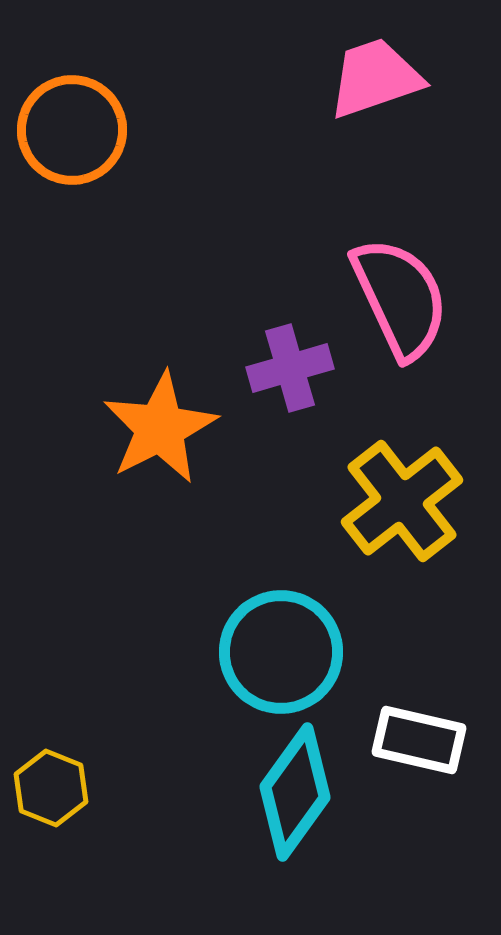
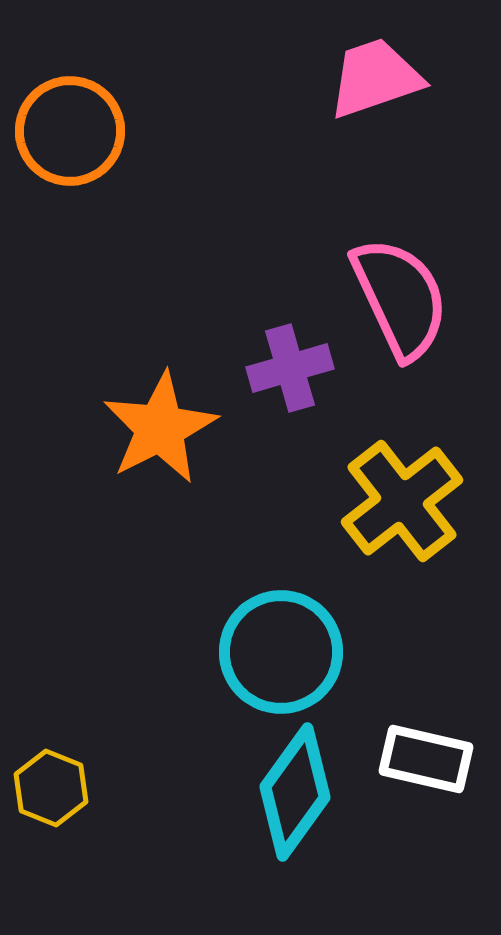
orange circle: moved 2 px left, 1 px down
white rectangle: moved 7 px right, 19 px down
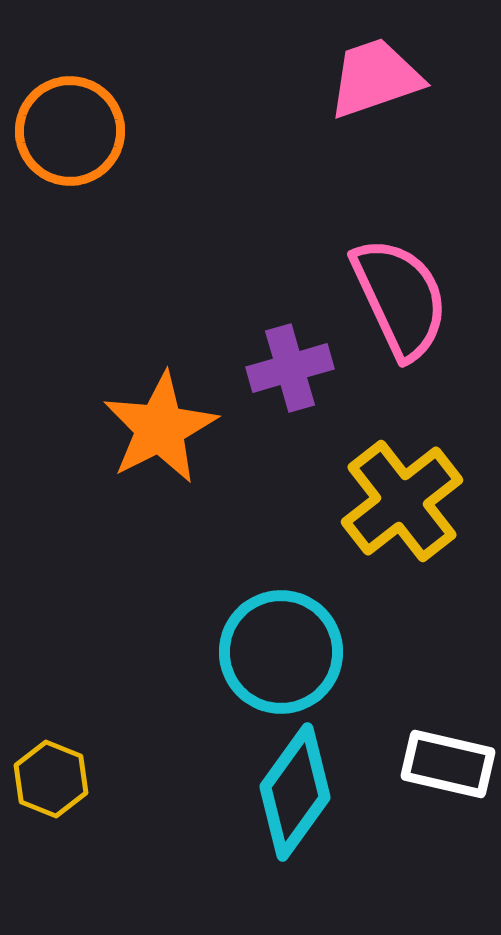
white rectangle: moved 22 px right, 5 px down
yellow hexagon: moved 9 px up
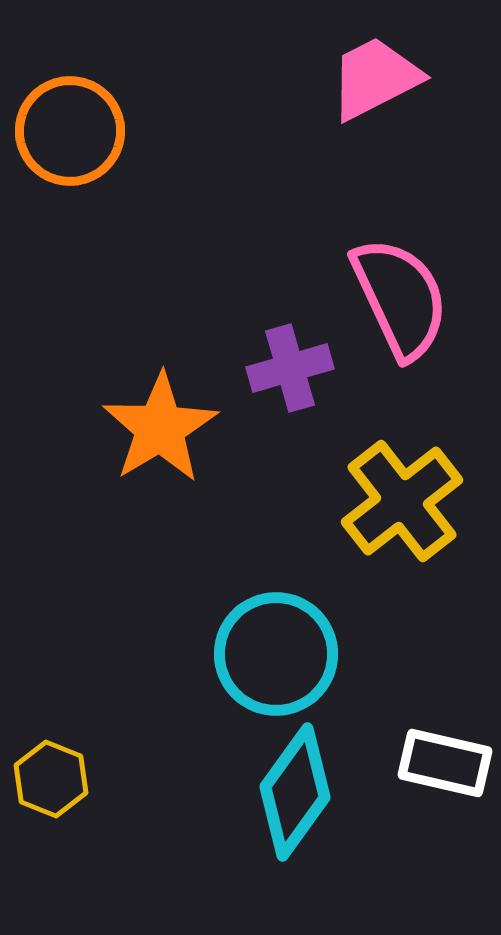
pink trapezoid: rotated 8 degrees counterclockwise
orange star: rotated 4 degrees counterclockwise
cyan circle: moved 5 px left, 2 px down
white rectangle: moved 3 px left, 1 px up
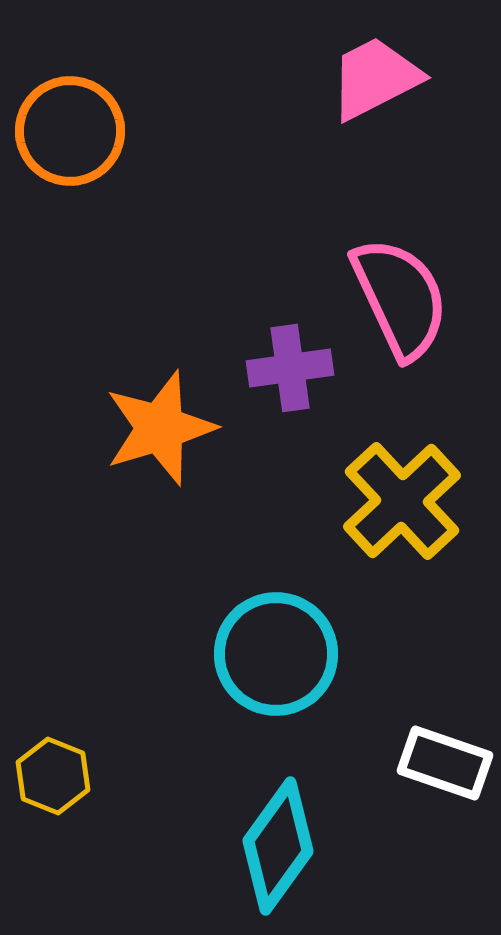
purple cross: rotated 8 degrees clockwise
orange star: rotated 14 degrees clockwise
yellow cross: rotated 5 degrees counterclockwise
white rectangle: rotated 6 degrees clockwise
yellow hexagon: moved 2 px right, 3 px up
cyan diamond: moved 17 px left, 54 px down
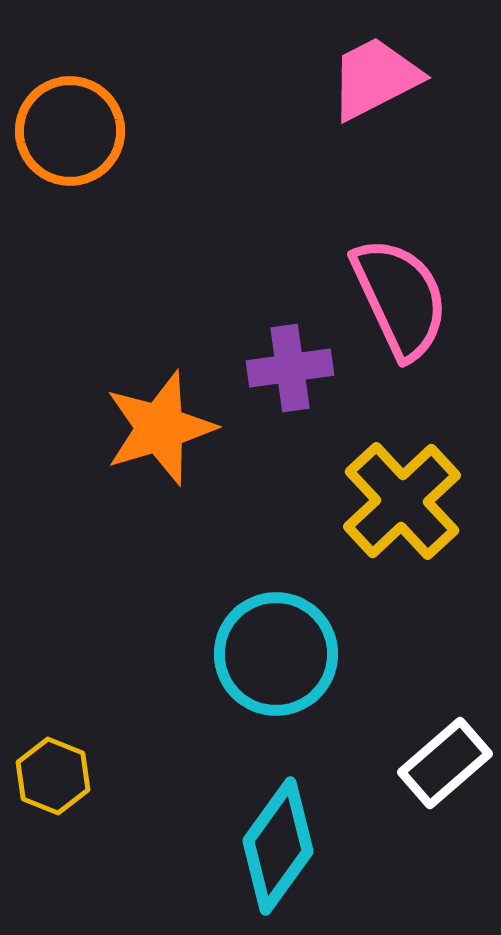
white rectangle: rotated 60 degrees counterclockwise
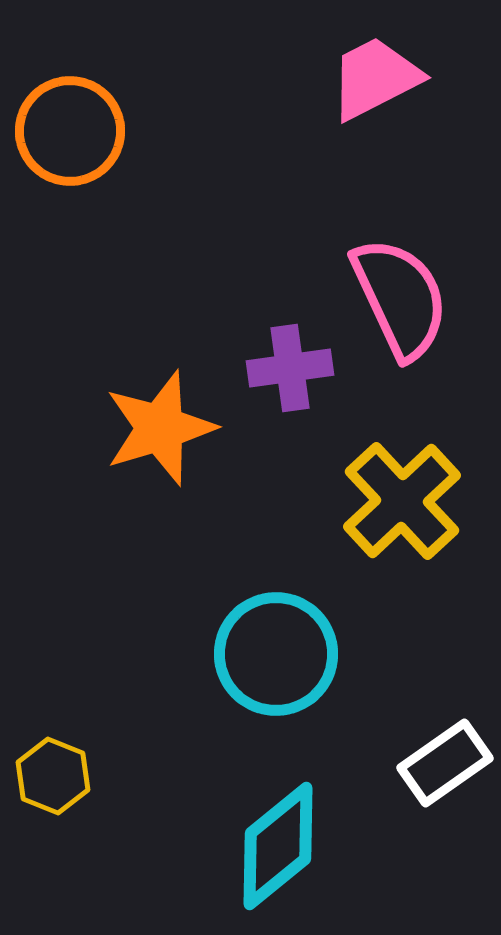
white rectangle: rotated 6 degrees clockwise
cyan diamond: rotated 15 degrees clockwise
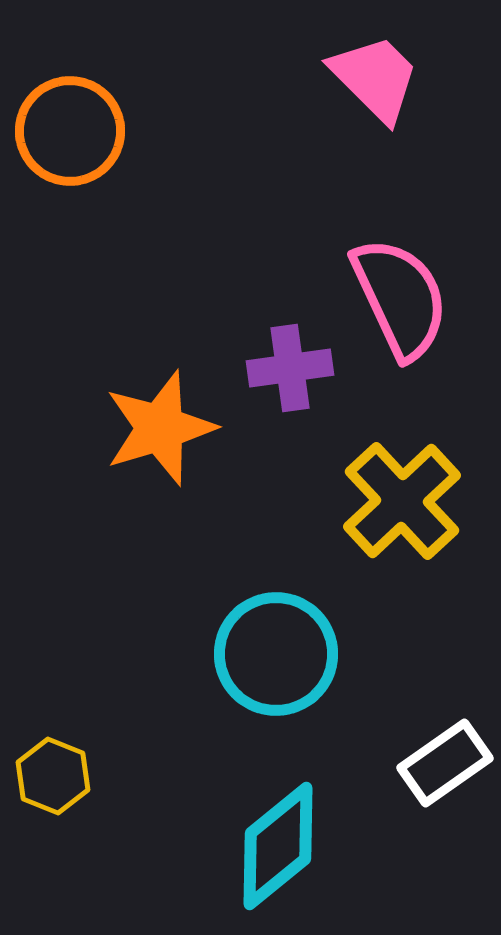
pink trapezoid: rotated 72 degrees clockwise
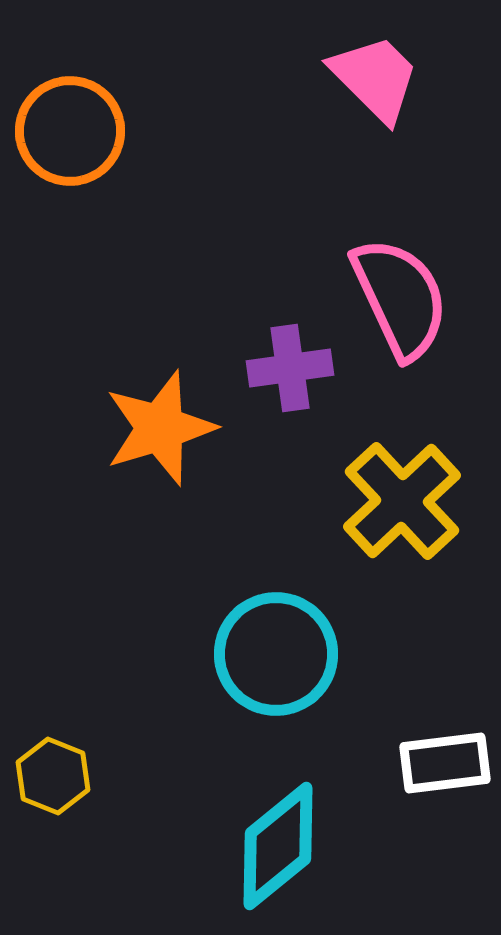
white rectangle: rotated 28 degrees clockwise
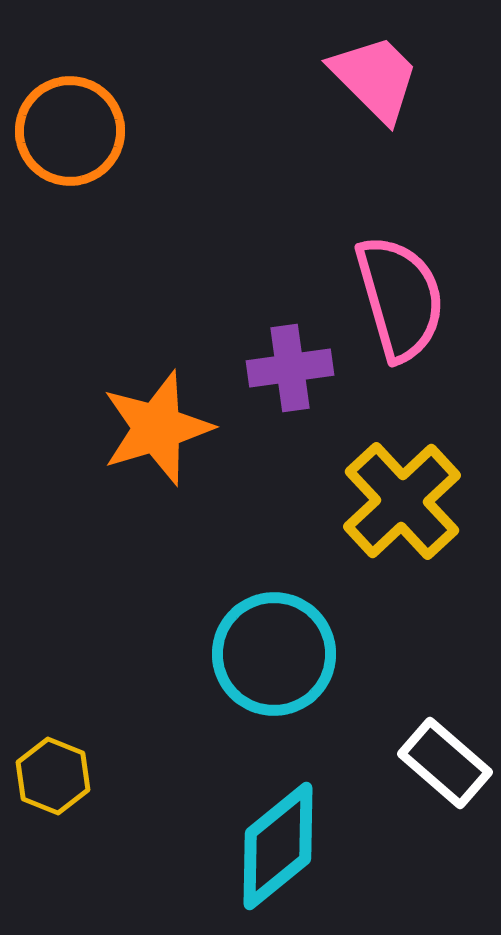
pink semicircle: rotated 9 degrees clockwise
orange star: moved 3 px left
cyan circle: moved 2 px left
white rectangle: rotated 48 degrees clockwise
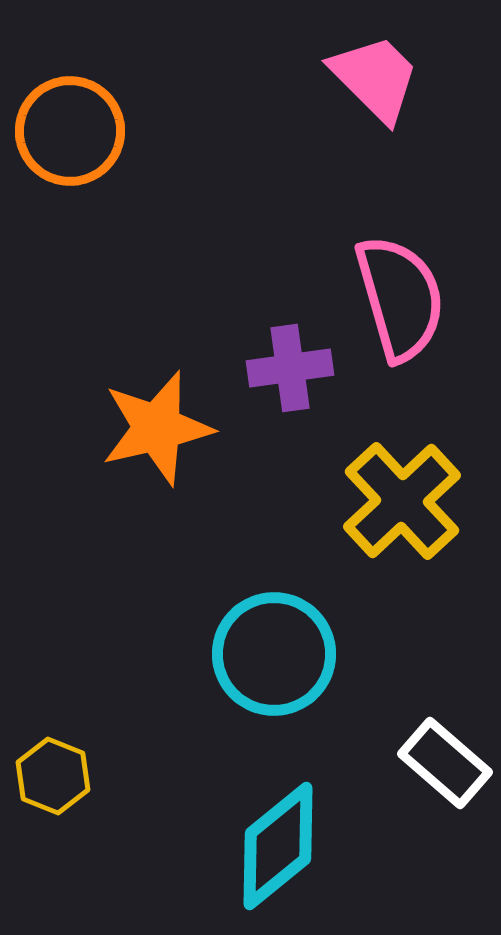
orange star: rotated 4 degrees clockwise
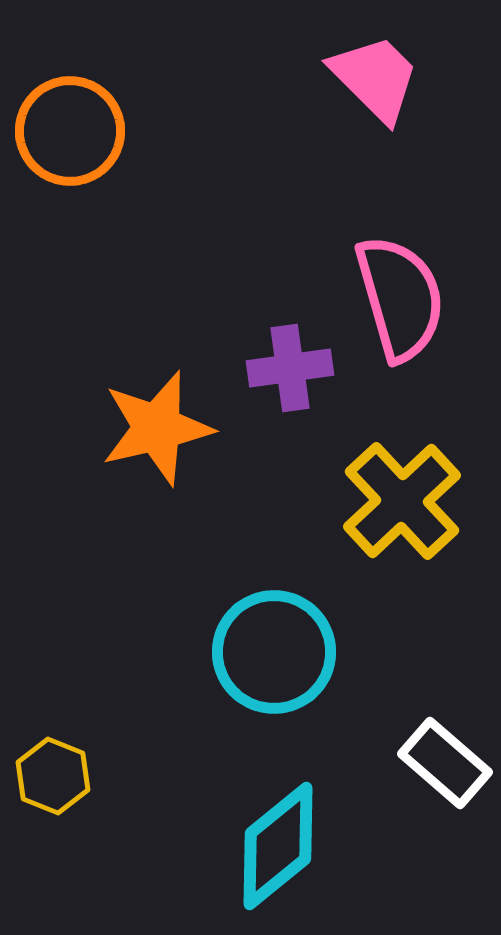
cyan circle: moved 2 px up
